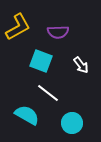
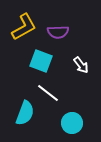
yellow L-shape: moved 6 px right
cyan semicircle: moved 2 px left, 2 px up; rotated 80 degrees clockwise
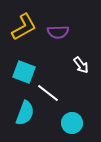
cyan square: moved 17 px left, 11 px down
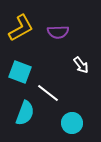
yellow L-shape: moved 3 px left, 1 px down
cyan square: moved 4 px left
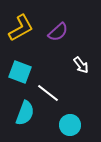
purple semicircle: rotated 40 degrees counterclockwise
cyan circle: moved 2 px left, 2 px down
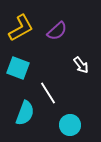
purple semicircle: moved 1 px left, 1 px up
cyan square: moved 2 px left, 4 px up
white line: rotated 20 degrees clockwise
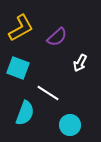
purple semicircle: moved 6 px down
white arrow: moved 1 px left, 2 px up; rotated 66 degrees clockwise
white line: rotated 25 degrees counterclockwise
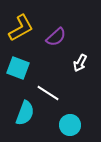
purple semicircle: moved 1 px left
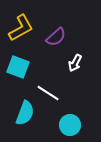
white arrow: moved 5 px left
cyan square: moved 1 px up
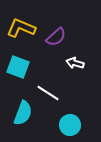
yellow L-shape: rotated 128 degrees counterclockwise
white arrow: rotated 78 degrees clockwise
cyan semicircle: moved 2 px left
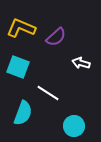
white arrow: moved 6 px right
cyan circle: moved 4 px right, 1 px down
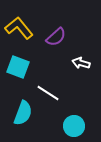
yellow L-shape: moved 2 px left; rotated 28 degrees clockwise
